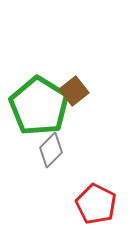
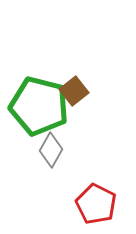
green pentagon: rotated 18 degrees counterclockwise
gray diamond: rotated 16 degrees counterclockwise
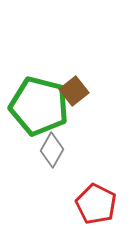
gray diamond: moved 1 px right
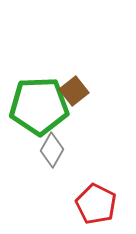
green pentagon: rotated 16 degrees counterclockwise
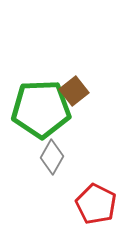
green pentagon: moved 2 px right, 3 px down
gray diamond: moved 7 px down
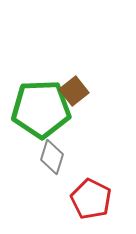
gray diamond: rotated 12 degrees counterclockwise
red pentagon: moved 5 px left, 5 px up
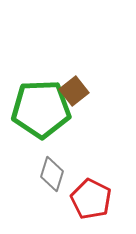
gray diamond: moved 17 px down
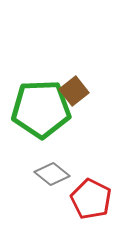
gray diamond: rotated 68 degrees counterclockwise
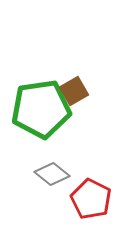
brown square: rotated 8 degrees clockwise
green pentagon: rotated 6 degrees counterclockwise
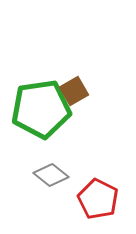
gray diamond: moved 1 px left, 1 px down
red pentagon: moved 7 px right
